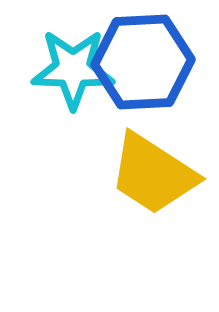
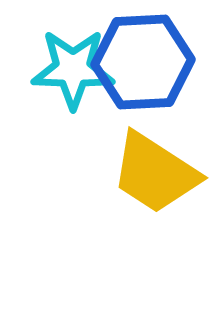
yellow trapezoid: moved 2 px right, 1 px up
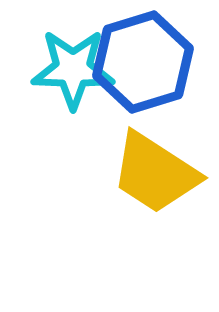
blue hexagon: rotated 14 degrees counterclockwise
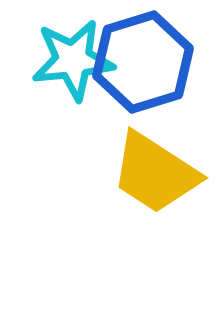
cyan star: moved 9 px up; rotated 8 degrees counterclockwise
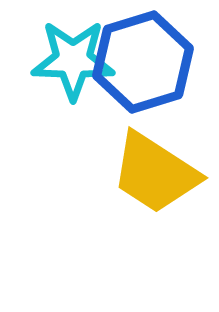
cyan star: rotated 8 degrees clockwise
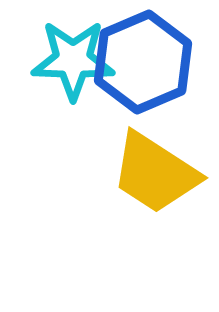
blue hexagon: rotated 6 degrees counterclockwise
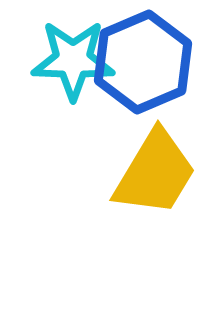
yellow trapezoid: rotated 92 degrees counterclockwise
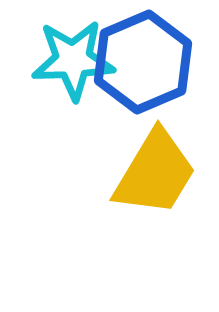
cyan star: rotated 4 degrees counterclockwise
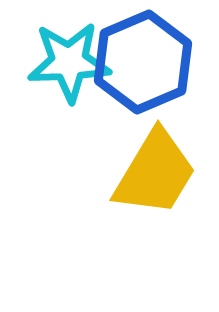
cyan star: moved 4 px left, 2 px down
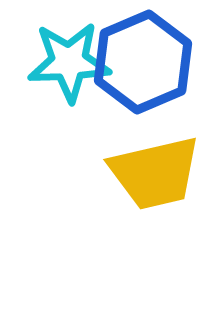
yellow trapezoid: rotated 46 degrees clockwise
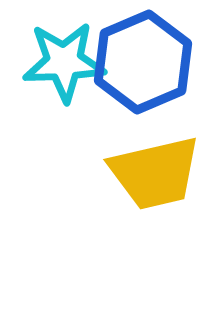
cyan star: moved 5 px left
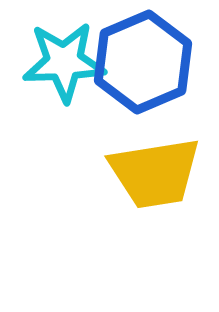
yellow trapezoid: rotated 4 degrees clockwise
